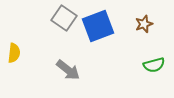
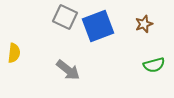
gray square: moved 1 px right, 1 px up; rotated 10 degrees counterclockwise
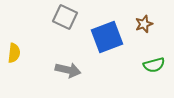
blue square: moved 9 px right, 11 px down
gray arrow: rotated 25 degrees counterclockwise
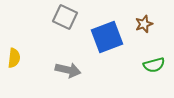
yellow semicircle: moved 5 px down
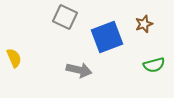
yellow semicircle: rotated 30 degrees counterclockwise
gray arrow: moved 11 px right
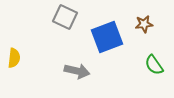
brown star: rotated 12 degrees clockwise
yellow semicircle: rotated 30 degrees clockwise
green semicircle: rotated 70 degrees clockwise
gray arrow: moved 2 px left, 1 px down
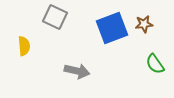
gray square: moved 10 px left
blue square: moved 5 px right, 9 px up
yellow semicircle: moved 10 px right, 12 px up; rotated 12 degrees counterclockwise
green semicircle: moved 1 px right, 1 px up
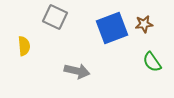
green semicircle: moved 3 px left, 2 px up
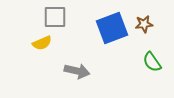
gray square: rotated 25 degrees counterclockwise
yellow semicircle: moved 18 px right, 3 px up; rotated 72 degrees clockwise
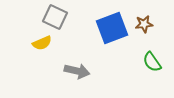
gray square: rotated 25 degrees clockwise
